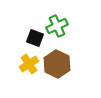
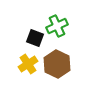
yellow cross: moved 1 px left
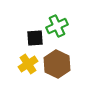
black square: rotated 24 degrees counterclockwise
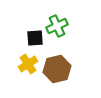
brown hexagon: moved 5 px down; rotated 20 degrees clockwise
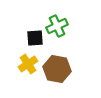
brown hexagon: rotated 24 degrees clockwise
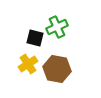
green cross: moved 1 px down
black square: rotated 18 degrees clockwise
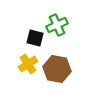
green cross: moved 2 px up
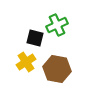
yellow cross: moved 2 px left, 2 px up
